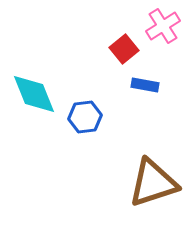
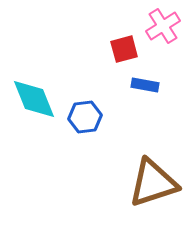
red square: rotated 24 degrees clockwise
cyan diamond: moved 5 px down
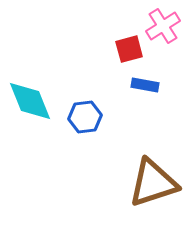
red square: moved 5 px right
cyan diamond: moved 4 px left, 2 px down
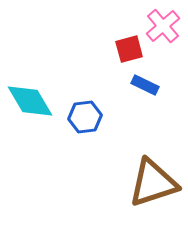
pink cross: rotated 8 degrees counterclockwise
blue rectangle: rotated 16 degrees clockwise
cyan diamond: rotated 9 degrees counterclockwise
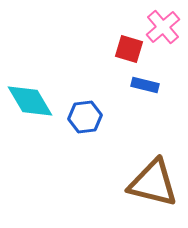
pink cross: moved 1 px down
red square: rotated 32 degrees clockwise
blue rectangle: rotated 12 degrees counterclockwise
brown triangle: rotated 32 degrees clockwise
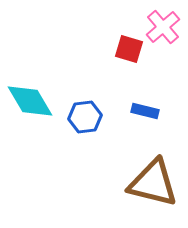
blue rectangle: moved 26 px down
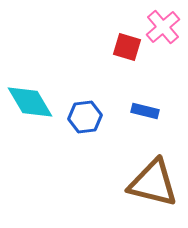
red square: moved 2 px left, 2 px up
cyan diamond: moved 1 px down
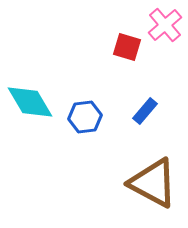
pink cross: moved 2 px right, 2 px up
blue rectangle: rotated 64 degrees counterclockwise
brown triangle: rotated 14 degrees clockwise
